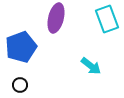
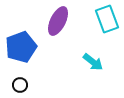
purple ellipse: moved 2 px right, 3 px down; rotated 12 degrees clockwise
cyan arrow: moved 2 px right, 4 px up
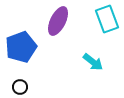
black circle: moved 2 px down
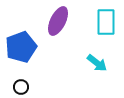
cyan rectangle: moved 1 px left, 3 px down; rotated 20 degrees clockwise
cyan arrow: moved 4 px right, 1 px down
black circle: moved 1 px right
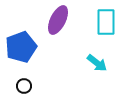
purple ellipse: moved 1 px up
black circle: moved 3 px right, 1 px up
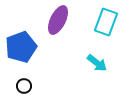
cyan rectangle: rotated 20 degrees clockwise
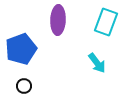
purple ellipse: rotated 24 degrees counterclockwise
blue pentagon: moved 2 px down
cyan arrow: rotated 15 degrees clockwise
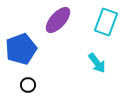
purple ellipse: rotated 40 degrees clockwise
black circle: moved 4 px right, 1 px up
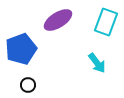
purple ellipse: rotated 16 degrees clockwise
